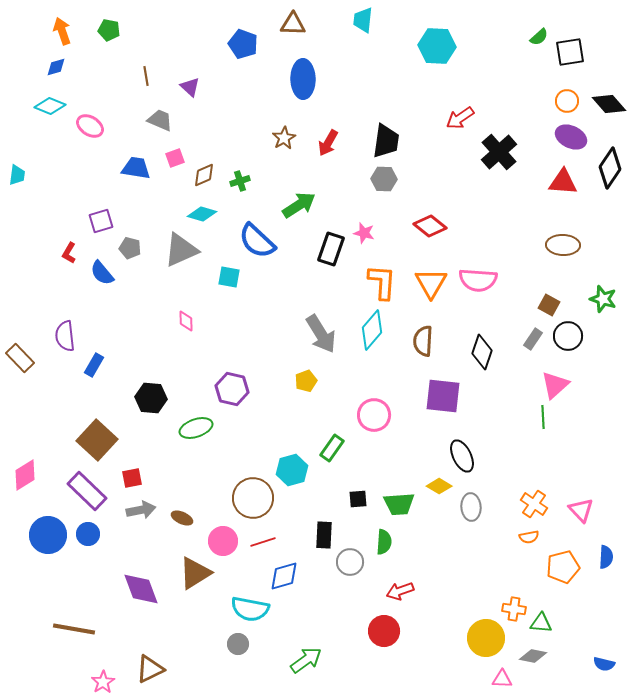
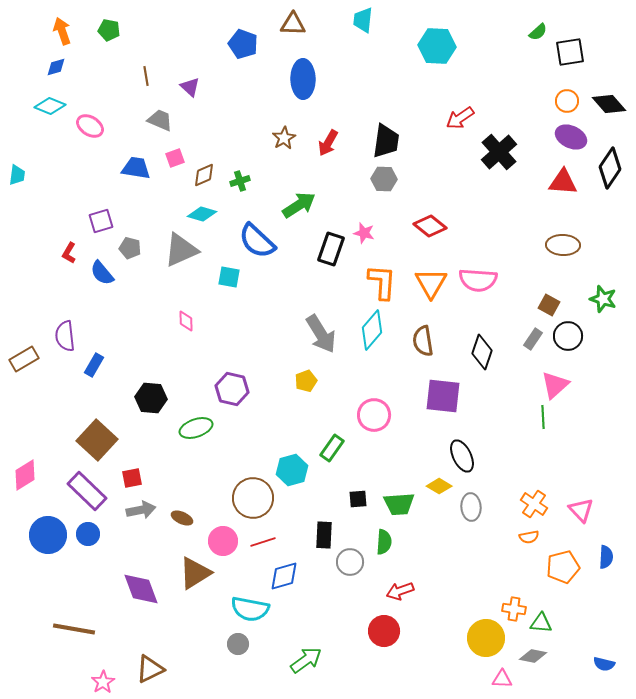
green semicircle at (539, 37): moved 1 px left, 5 px up
brown semicircle at (423, 341): rotated 12 degrees counterclockwise
brown rectangle at (20, 358): moved 4 px right, 1 px down; rotated 76 degrees counterclockwise
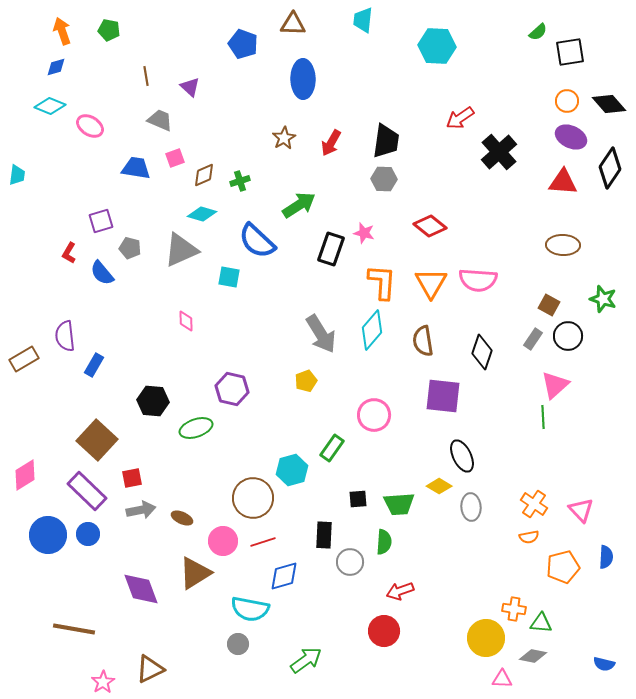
red arrow at (328, 143): moved 3 px right
black hexagon at (151, 398): moved 2 px right, 3 px down
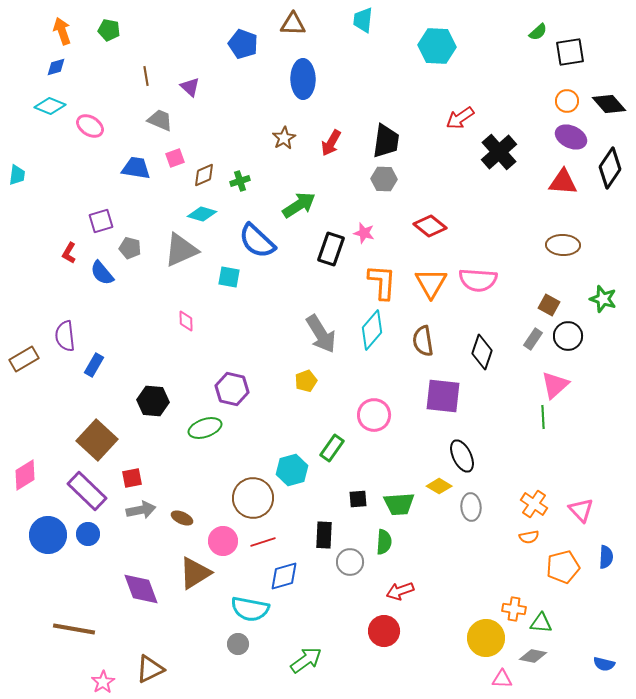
green ellipse at (196, 428): moved 9 px right
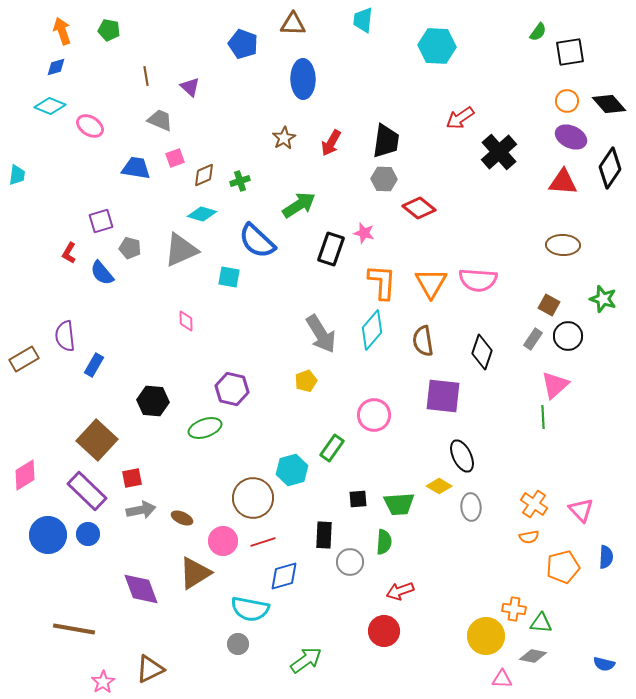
green semicircle at (538, 32): rotated 12 degrees counterclockwise
red diamond at (430, 226): moved 11 px left, 18 px up
yellow circle at (486, 638): moved 2 px up
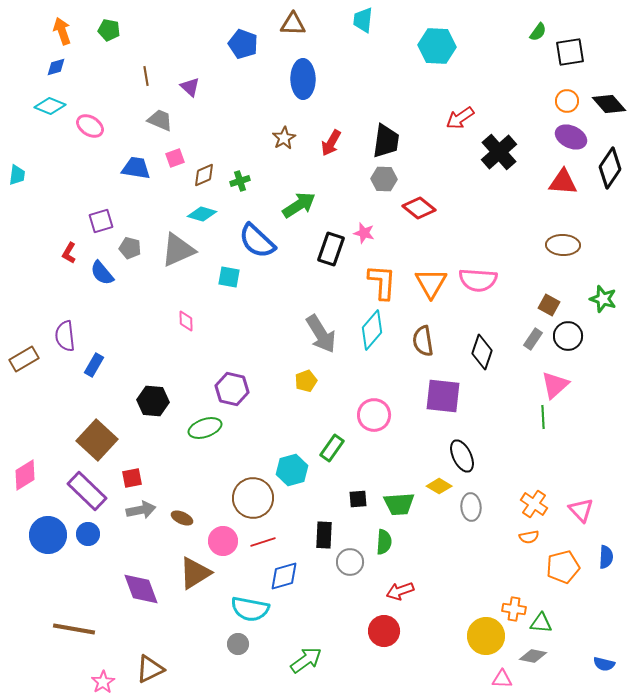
gray triangle at (181, 250): moved 3 px left
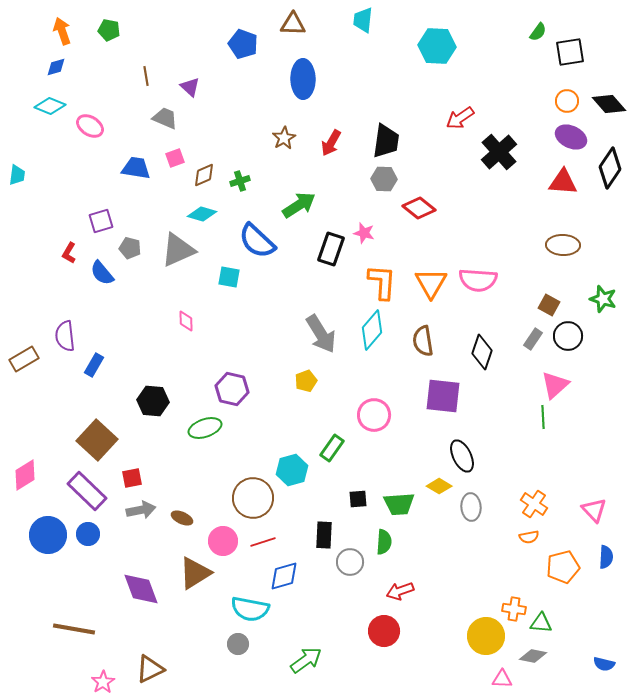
gray trapezoid at (160, 120): moved 5 px right, 2 px up
pink triangle at (581, 510): moved 13 px right
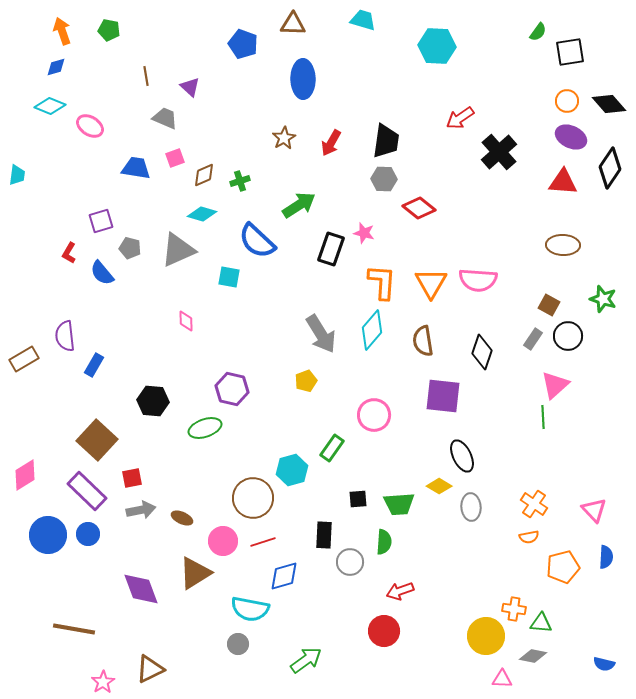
cyan trapezoid at (363, 20): rotated 100 degrees clockwise
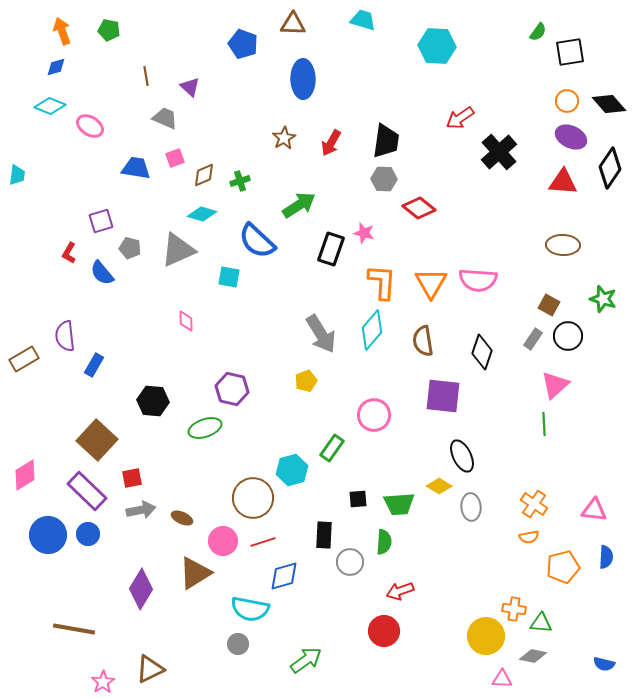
green line at (543, 417): moved 1 px right, 7 px down
pink triangle at (594, 510): rotated 40 degrees counterclockwise
purple diamond at (141, 589): rotated 51 degrees clockwise
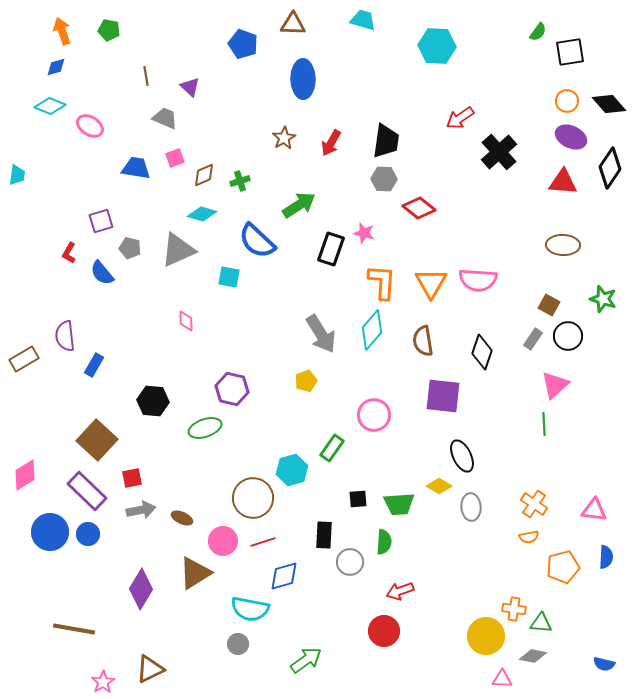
blue circle at (48, 535): moved 2 px right, 3 px up
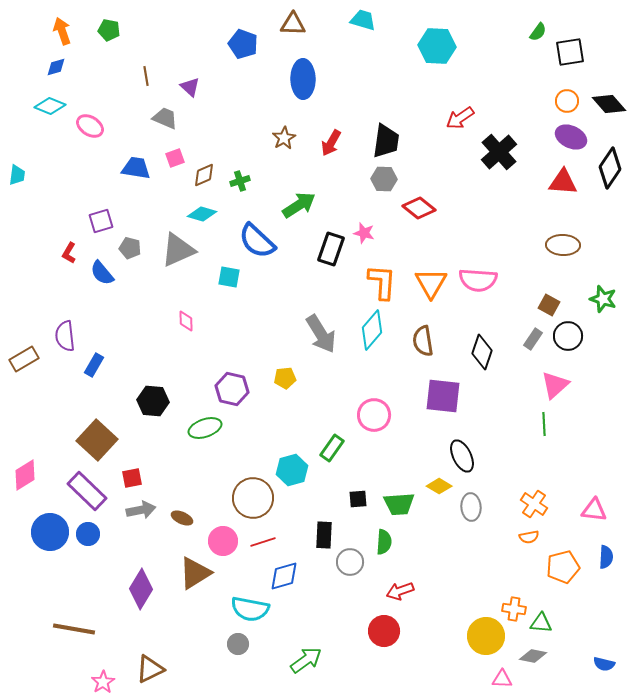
yellow pentagon at (306, 381): moved 21 px left, 3 px up; rotated 15 degrees clockwise
